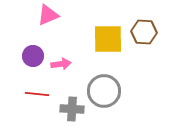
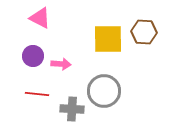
pink triangle: moved 8 px left, 3 px down; rotated 50 degrees clockwise
pink arrow: rotated 12 degrees clockwise
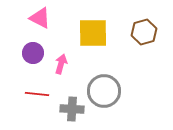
brown hexagon: rotated 20 degrees counterclockwise
yellow square: moved 15 px left, 6 px up
purple circle: moved 3 px up
pink arrow: rotated 78 degrees counterclockwise
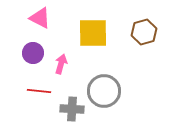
red line: moved 2 px right, 3 px up
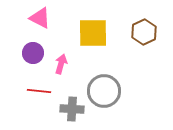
brown hexagon: rotated 10 degrees counterclockwise
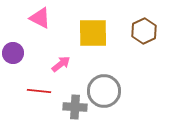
brown hexagon: moved 1 px up
purple circle: moved 20 px left
pink arrow: rotated 36 degrees clockwise
gray cross: moved 3 px right, 2 px up
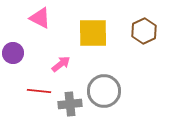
gray cross: moved 5 px left, 3 px up; rotated 10 degrees counterclockwise
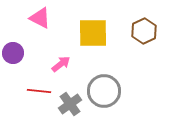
gray cross: rotated 30 degrees counterclockwise
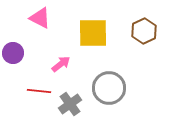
gray circle: moved 5 px right, 3 px up
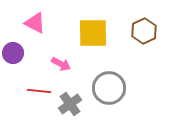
pink triangle: moved 5 px left, 5 px down
pink arrow: rotated 66 degrees clockwise
